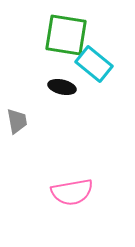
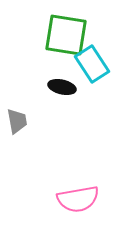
cyan rectangle: moved 2 px left; rotated 18 degrees clockwise
pink semicircle: moved 6 px right, 7 px down
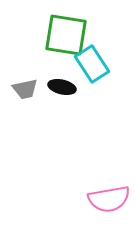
gray trapezoid: moved 8 px right, 32 px up; rotated 88 degrees clockwise
pink semicircle: moved 31 px right
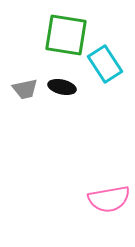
cyan rectangle: moved 13 px right
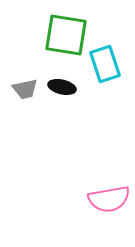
cyan rectangle: rotated 15 degrees clockwise
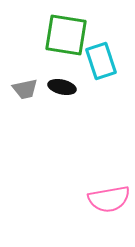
cyan rectangle: moved 4 px left, 3 px up
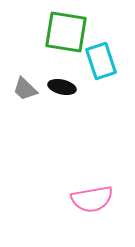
green square: moved 3 px up
gray trapezoid: rotated 56 degrees clockwise
pink semicircle: moved 17 px left
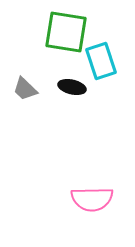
black ellipse: moved 10 px right
pink semicircle: rotated 9 degrees clockwise
